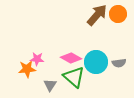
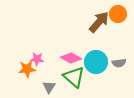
brown arrow: moved 2 px right, 7 px down
gray triangle: moved 1 px left, 2 px down
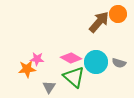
gray semicircle: rotated 24 degrees clockwise
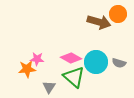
brown arrow: rotated 65 degrees clockwise
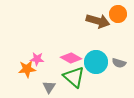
brown arrow: moved 1 px left, 1 px up
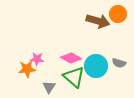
cyan circle: moved 4 px down
